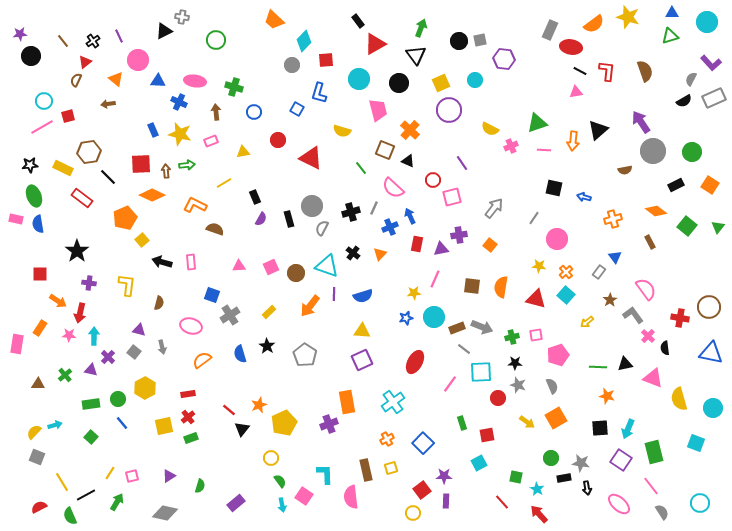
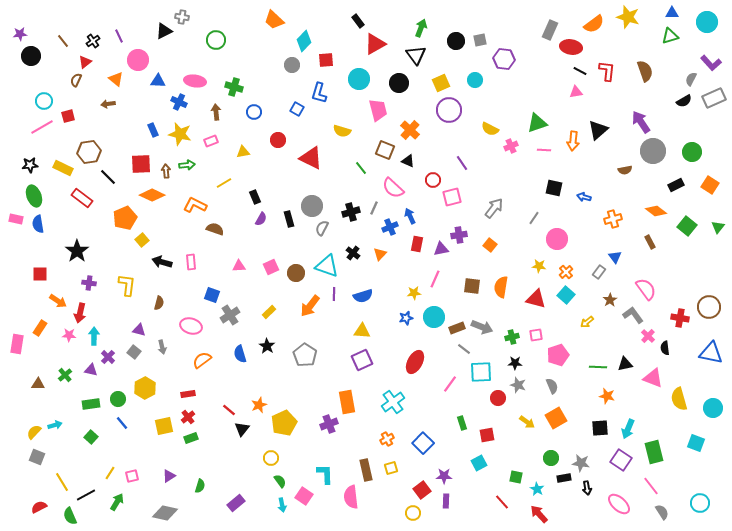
black circle at (459, 41): moved 3 px left
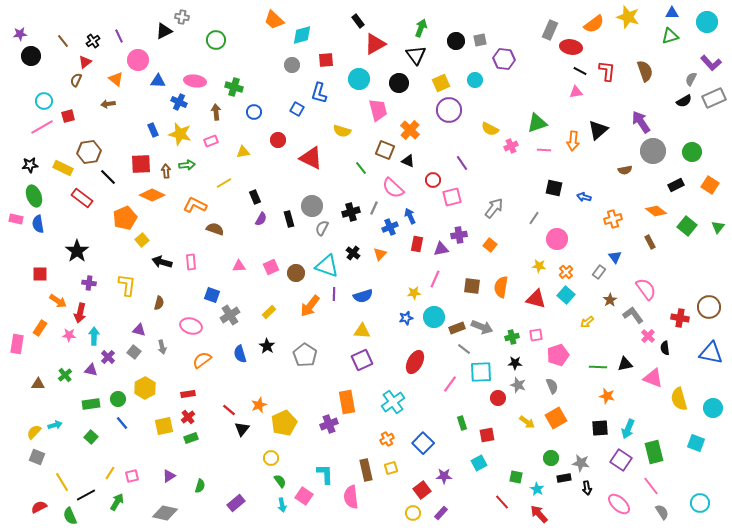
cyan diamond at (304, 41): moved 2 px left, 6 px up; rotated 30 degrees clockwise
purple rectangle at (446, 501): moved 5 px left, 12 px down; rotated 40 degrees clockwise
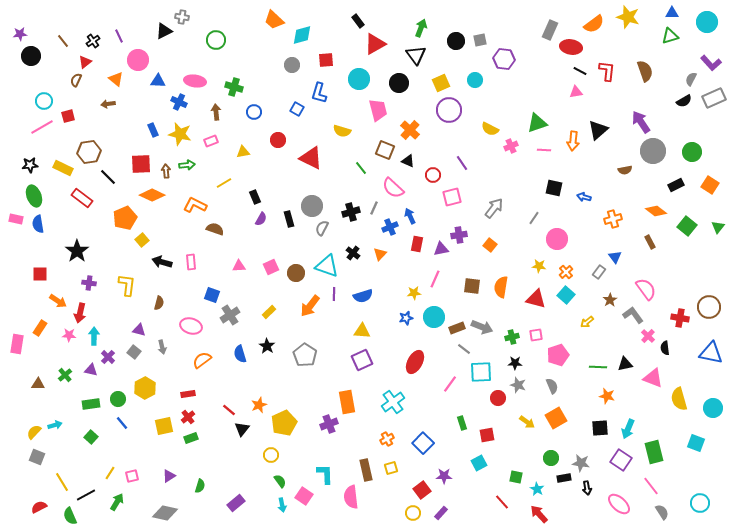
red circle at (433, 180): moved 5 px up
yellow circle at (271, 458): moved 3 px up
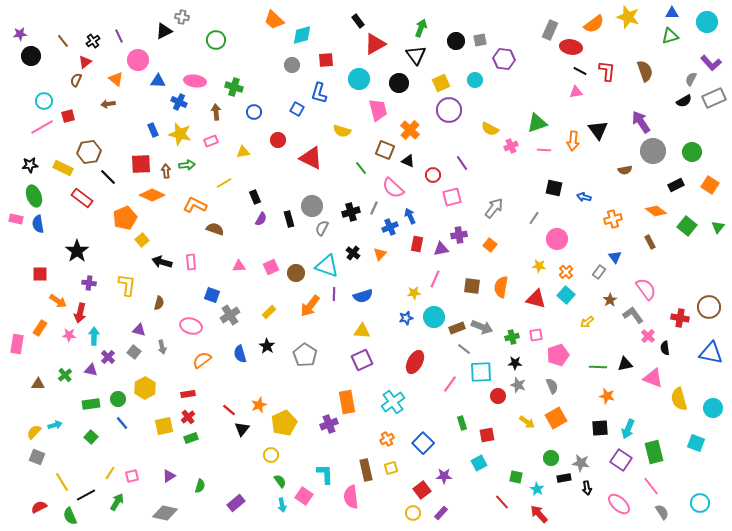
black triangle at (598, 130): rotated 25 degrees counterclockwise
red circle at (498, 398): moved 2 px up
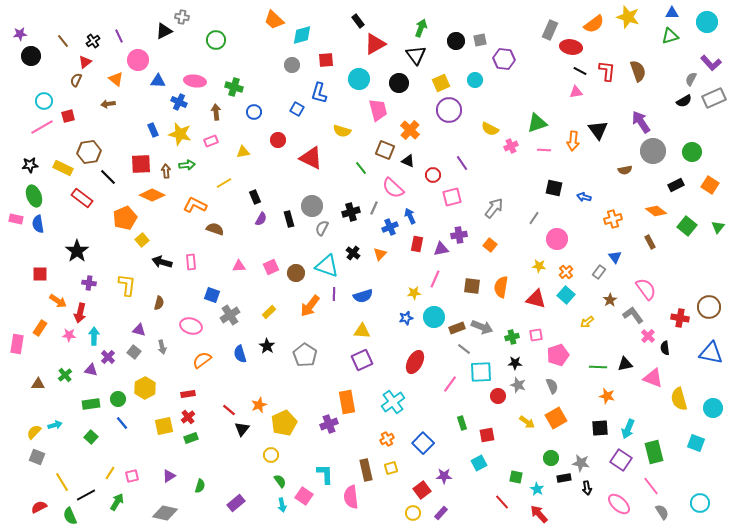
brown semicircle at (645, 71): moved 7 px left
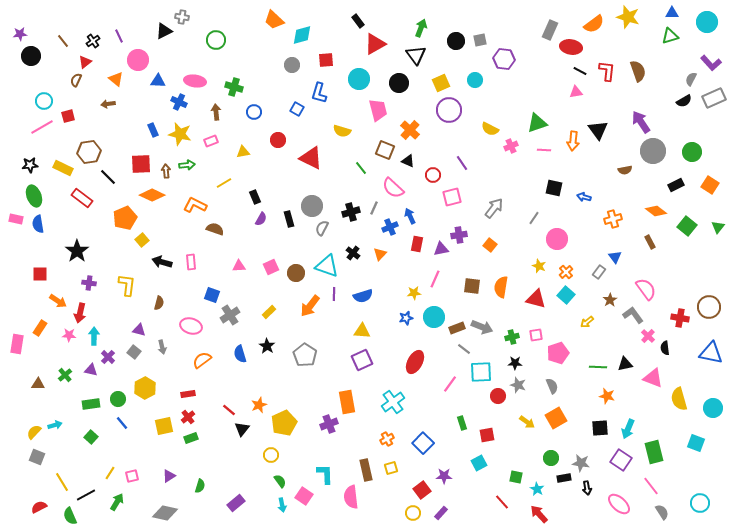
yellow star at (539, 266): rotated 16 degrees clockwise
pink pentagon at (558, 355): moved 2 px up
